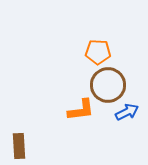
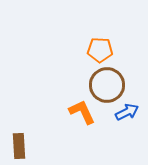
orange pentagon: moved 2 px right, 2 px up
brown circle: moved 1 px left
orange L-shape: moved 1 px right, 2 px down; rotated 108 degrees counterclockwise
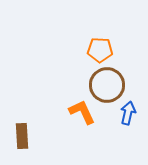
blue arrow: moved 1 px right, 1 px down; rotated 50 degrees counterclockwise
brown rectangle: moved 3 px right, 10 px up
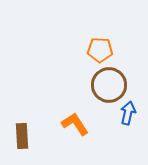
brown circle: moved 2 px right
orange L-shape: moved 7 px left, 12 px down; rotated 8 degrees counterclockwise
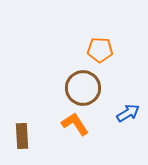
brown circle: moved 26 px left, 3 px down
blue arrow: rotated 45 degrees clockwise
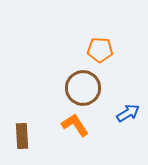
orange L-shape: moved 1 px down
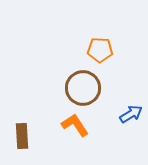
blue arrow: moved 3 px right, 1 px down
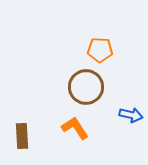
brown circle: moved 3 px right, 1 px up
blue arrow: moved 1 px down; rotated 45 degrees clockwise
orange L-shape: moved 3 px down
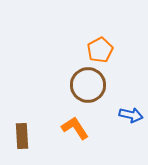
orange pentagon: rotated 30 degrees counterclockwise
brown circle: moved 2 px right, 2 px up
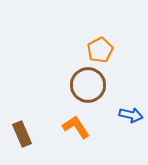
orange L-shape: moved 1 px right, 1 px up
brown rectangle: moved 2 px up; rotated 20 degrees counterclockwise
